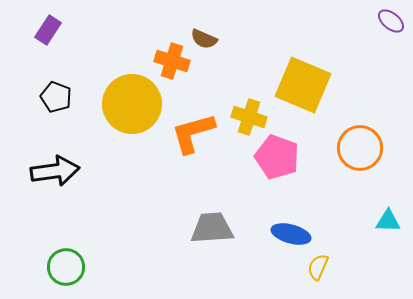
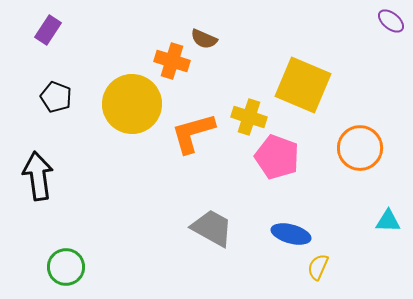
black arrow: moved 17 px left, 5 px down; rotated 90 degrees counterclockwise
gray trapezoid: rotated 33 degrees clockwise
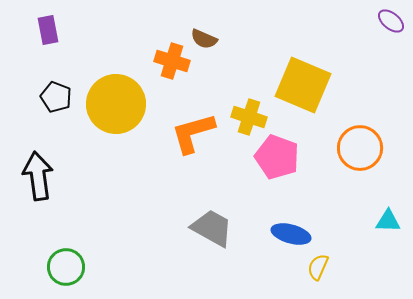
purple rectangle: rotated 44 degrees counterclockwise
yellow circle: moved 16 px left
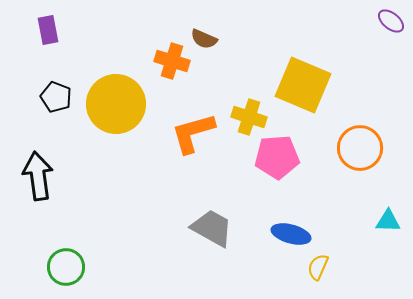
pink pentagon: rotated 24 degrees counterclockwise
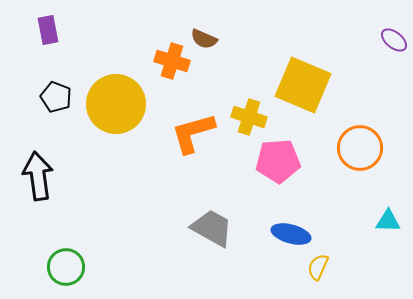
purple ellipse: moved 3 px right, 19 px down
pink pentagon: moved 1 px right, 4 px down
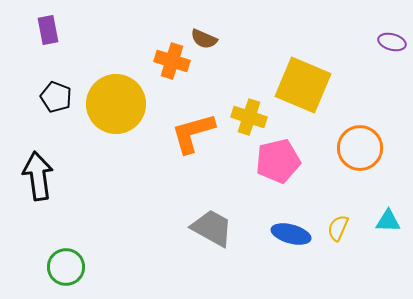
purple ellipse: moved 2 px left, 2 px down; rotated 24 degrees counterclockwise
pink pentagon: rotated 9 degrees counterclockwise
yellow semicircle: moved 20 px right, 39 px up
